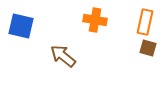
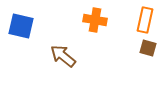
orange rectangle: moved 2 px up
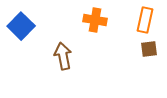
blue square: rotated 32 degrees clockwise
brown square: moved 1 px right, 1 px down; rotated 24 degrees counterclockwise
brown arrow: rotated 40 degrees clockwise
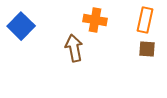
brown square: moved 2 px left; rotated 12 degrees clockwise
brown arrow: moved 11 px right, 8 px up
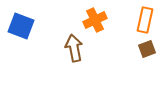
orange cross: rotated 35 degrees counterclockwise
blue square: rotated 24 degrees counterclockwise
brown square: rotated 24 degrees counterclockwise
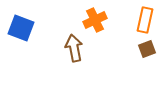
blue square: moved 2 px down
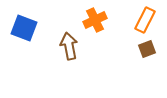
orange rectangle: rotated 15 degrees clockwise
blue square: moved 3 px right
brown arrow: moved 5 px left, 2 px up
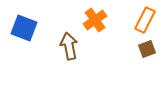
orange cross: rotated 10 degrees counterclockwise
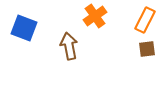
orange cross: moved 4 px up
brown square: rotated 12 degrees clockwise
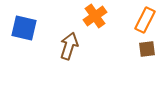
blue square: rotated 8 degrees counterclockwise
brown arrow: rotated 28 degrees clockwise
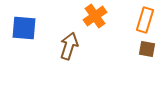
orange rectangle: rotated 10 degrees counterclockwise
blue square: rotated 8 degrees counterclockwise
brown square: rotated 18 degrees clockwise
